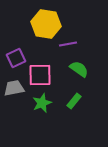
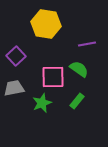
purple line: moved 19 px right
purple square: moved 2 px up; rotated 18 degrees counterclockwise
pink square: moved 13 px right, 2 px down
green rectangle: moved 3 px right
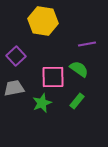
yellow hexagon: moved 3 px left, 3 px up
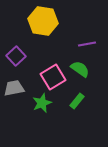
green semicircle: moved 1 px right
pink square: rotated 30 degrees counterclockwise
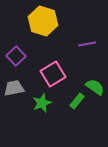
yellow hexagon: rotated 8 degrees clockwise
green semicircle: moved 15 px right, 18 px down
pink square: moved 3 px up
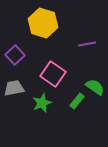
yellow hexagon: moved 2 px down
purple square: moved 1 px left, 1 px up
pink square: rotated 25 degrees counterclockwise
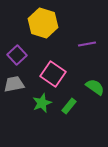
purple square: moved 2 px right
gray trapezoid: moved 4 px up
green rectangle: moved 8 px left, 5 px down
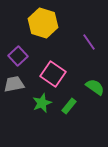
purple line: moved 2 px right, 2 px up; rotated 66 degrees clockwise
purple square: moved 1 px right, 1 px down
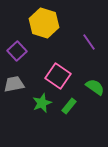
yellow hexagon: moved 1 px right
purple square: moved 1 px left, 5 px up
pink square: moved 5 px right, 2 px down
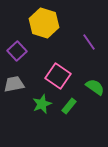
green star: moved 1 px down
